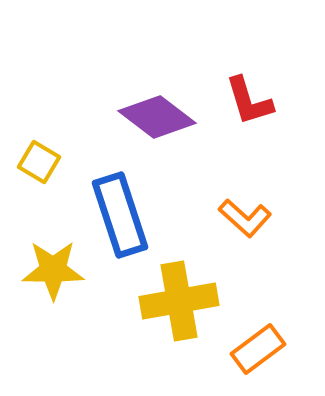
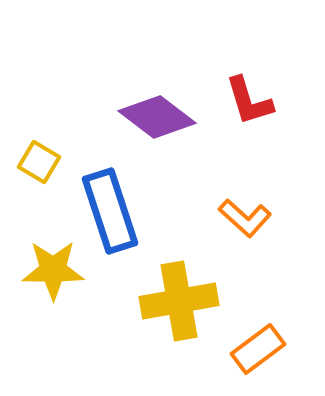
blue rectangle: moved 10 px left, 4 px up
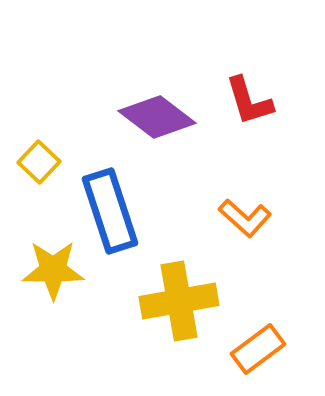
yellow square: rotated 12 degrees clockwise
